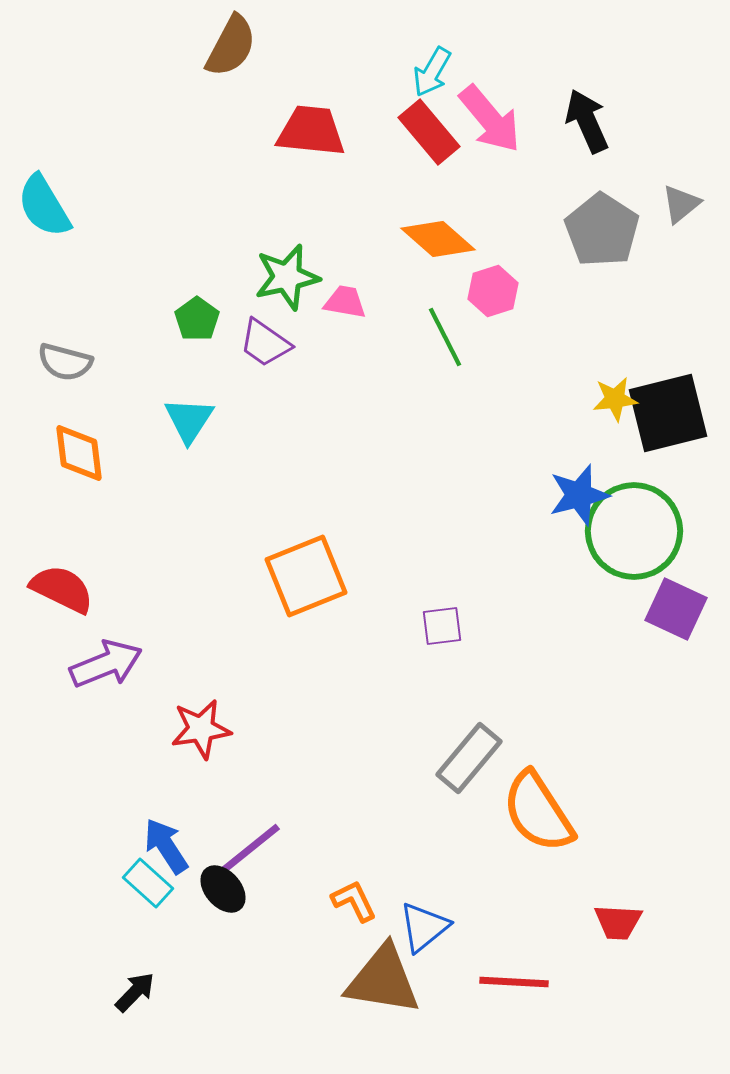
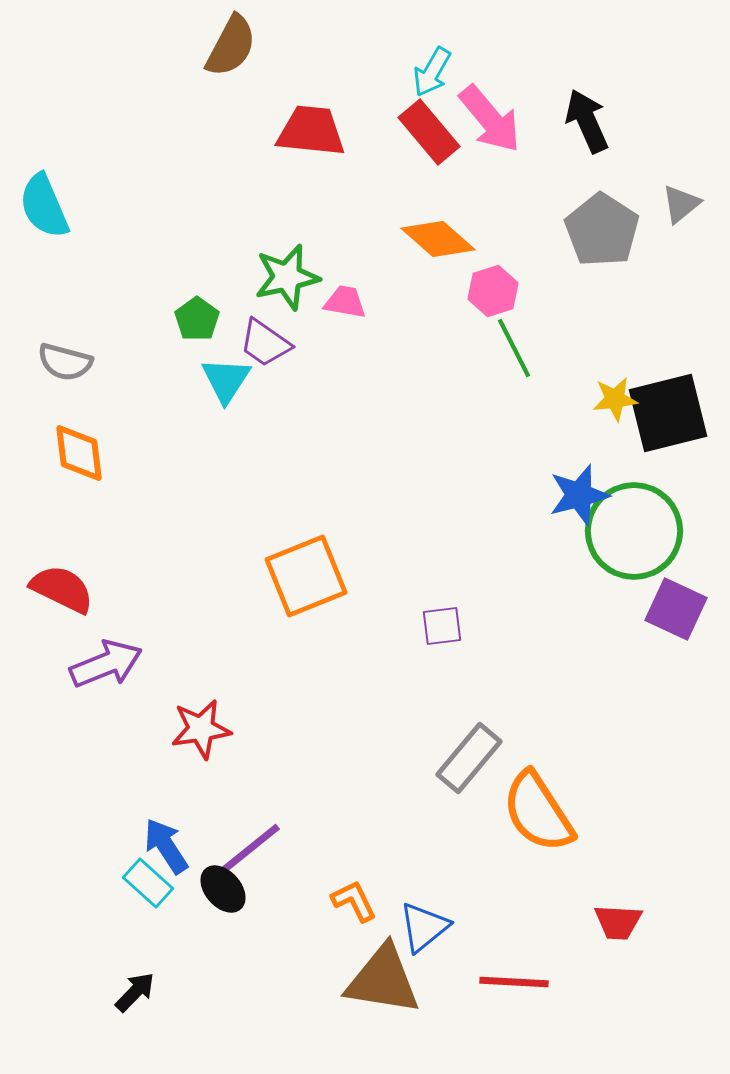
cyan semicircle at (44, 206): rotated 8 degrees clockwise
green line at (445, 337): moved 69 px right, 11 px down
cyan triangle at (189, 420): moved 37 px right, 40 px up
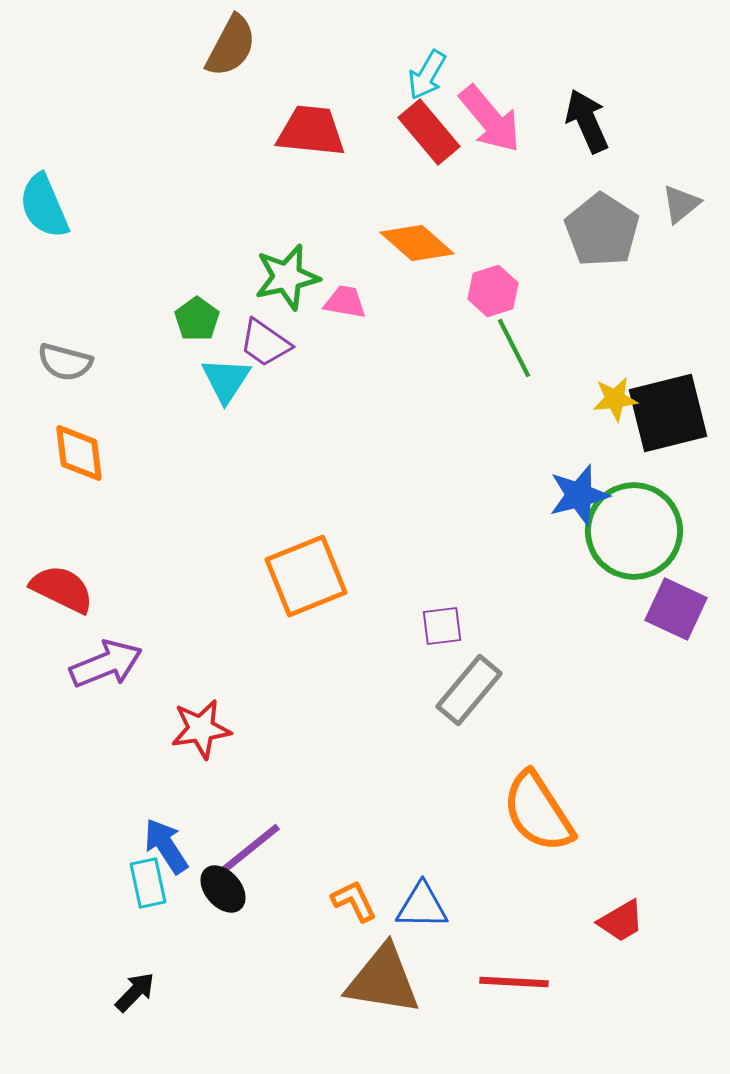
cyan arrow at (432, 72): moved 5 px left, 3 px down
orange diamond at (438, 239): moved 21 px left, 4 px down
gray rectangle at (469, 758): moved 68 px up
cyan rectangle at (148, 883): rotated 36 degrees clockwise
red trapezoid at (618, 922): moved 3 px right, 1 px up; rotated 33 degrees counterclockwise
blue triangle at (424, 927): moved 2 px left, 21 px up; rotated 40 degrees clockwise
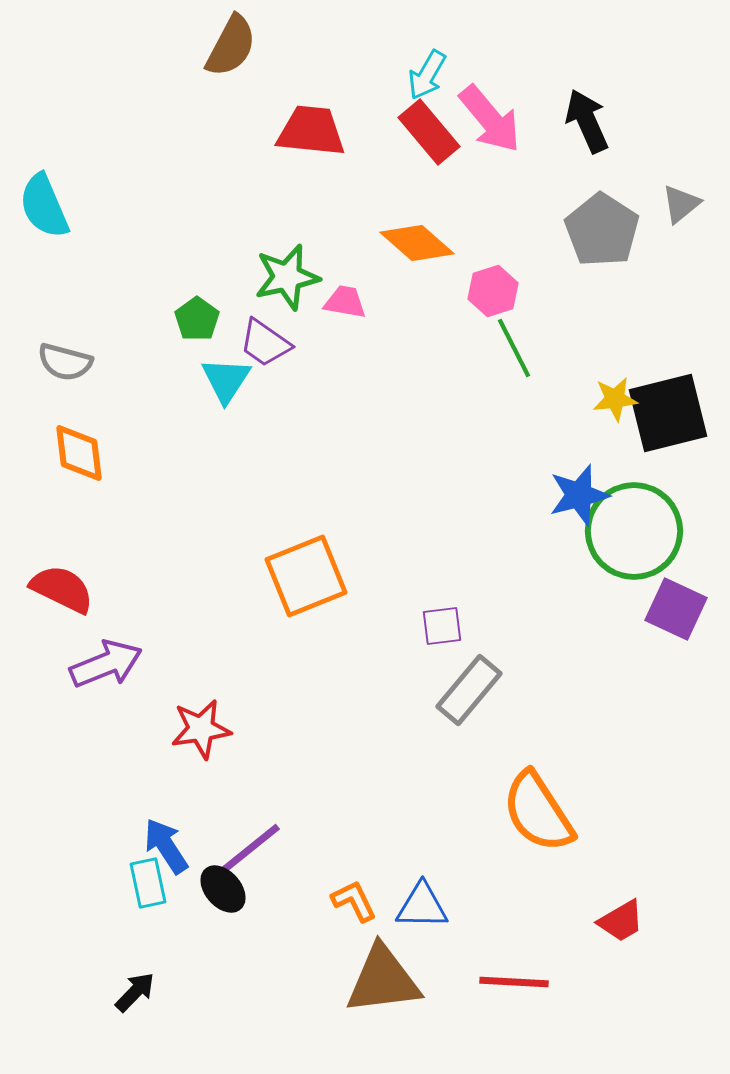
brown triangle at (383, 980): rotated 16 degrees counterclockwise
